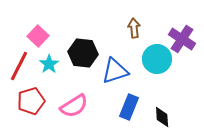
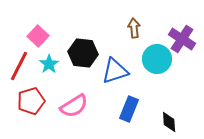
blue rectangle: moved 2 px down
black diamond: moved 7 px right, 5 px down
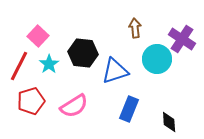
brown arrow: moved 1 px right
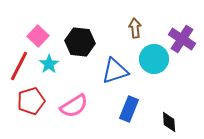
black hexagon: moved 3 px left, 11 px up
cyan circle: moved 3 px left
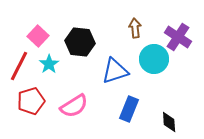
purple cross: moved 4 px left, 2 px up
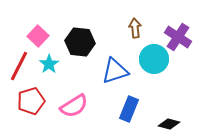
black diamond: moved 2 px down; rotated 70 degrees counterclockwise
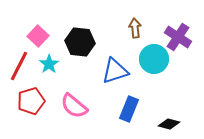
pink semicircle: rotated 72 degrees clockwise
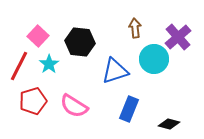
purple cross: rotated 16 degrees clockwise
red pentagon: moved 2 px right
pink semicircle: rotated 8 degrees counterclockwise
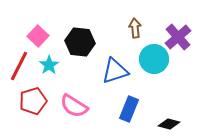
cyan star: moved 1 px down
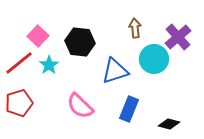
red line: moved 3 px up; rotated 24 degrees clockwise
red pentagon: moved 14 px left, 2 px down
pink semicircle: moved 6 px right; rotated 12 degrees clockwise
